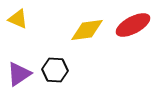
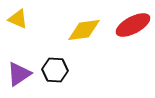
yellow diamond: moved 3 px left
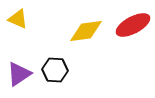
yellow diamond: moved 2 px right, 1 px down
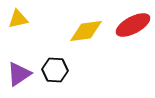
yellow triangle: rotated 35 degrees counterclockwise
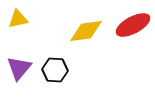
purple triangle: moved 6 px up; rotated 16 degrees counterclockwise
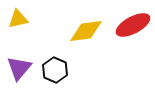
black hexagon: rotated 20 degrees clockwise
